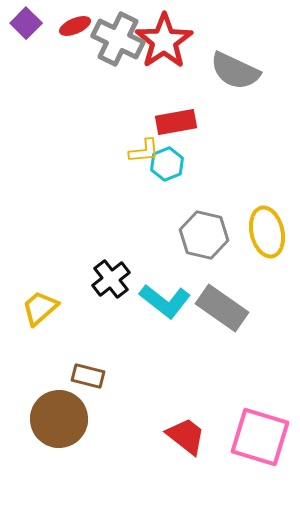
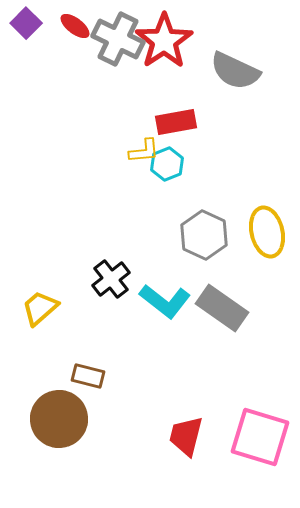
red ellipse: rotated 60 degrees clockwise
gray hexagon: rotated 12 degrees clockwise
red trapezoid: rotated 114 degrees counterclockwise
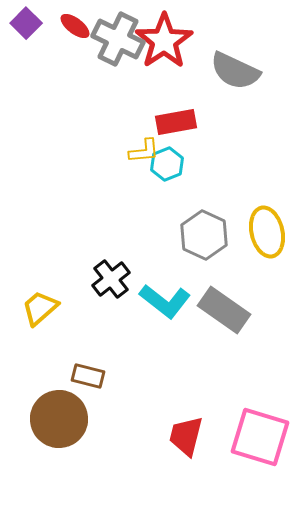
gray rectangle: moved 2 px right, 2 px down
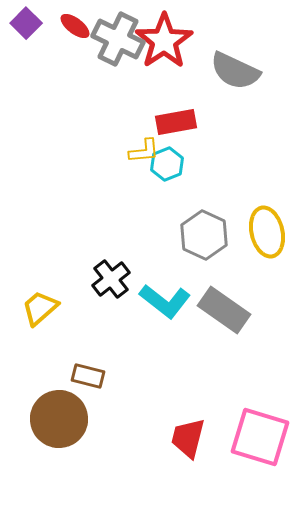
red trapezoid: moved 2 px right, 2 px down
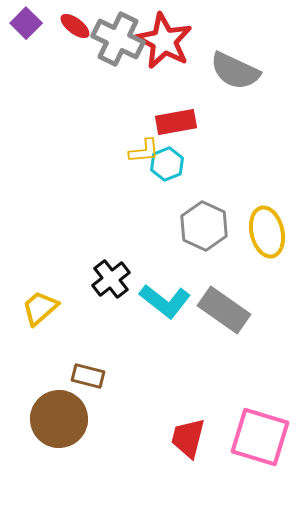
red star: rotated 10 degrees counterclockwise
gray hexagon: moved 9 px up
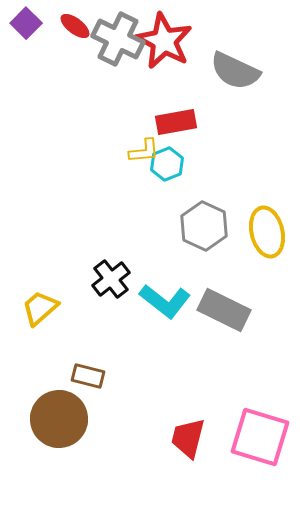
gray rectangle: rotated 9 degrees counterclockwise
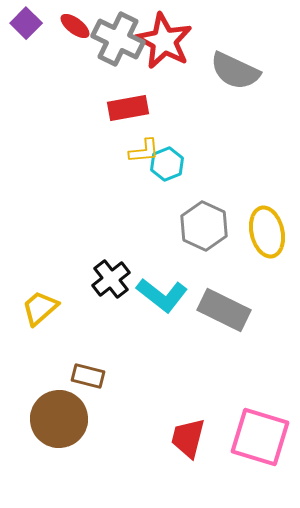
red rectangle: moved 48 px left, 14 px up
cyan L-shape: moved 3 px left, 6 px up
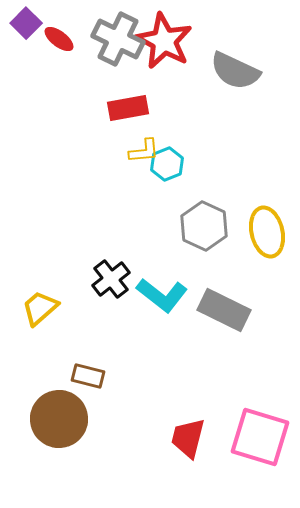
red ellipse: moved 16 px left, 13 px down
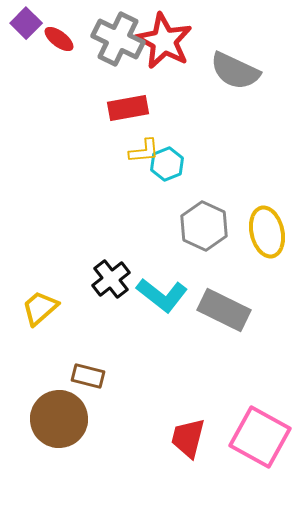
pink square: rotated 12 degrees clockwise
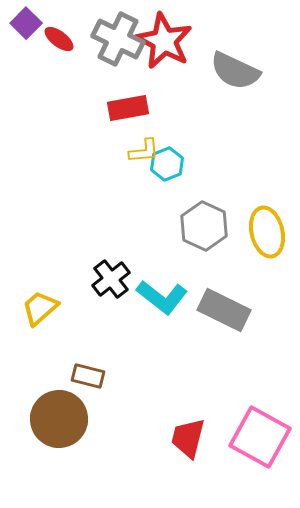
cyan L-shape: moved 2 px down
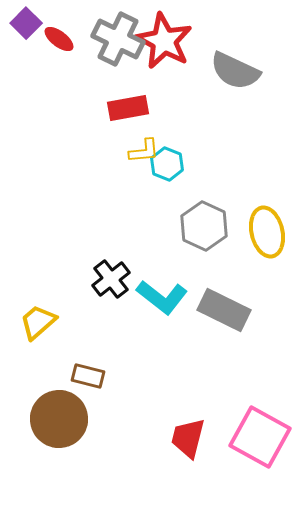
cyan hexagon: rotated 16 degrees counterclockwise
yellow trapezoid: moved 2 px left, 14 px down
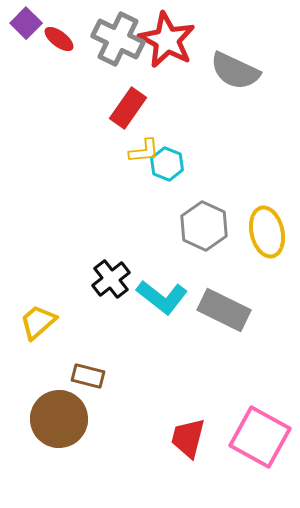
red star: moved 3 px right, 1 px up
red rectangle: rotated 45 degrees counterclockwise
